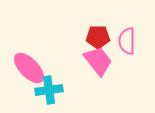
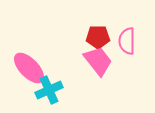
cyan cross: rotated 16 degrees counterclockwise
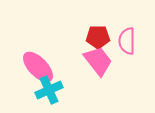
pink ellipse: moved 9 px right, 1 px up
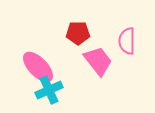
red pentagon: moved 20 px left, 4 px up
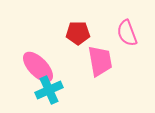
pink semicircle: moved 8 px up; rotated 20 degrees counterclockwise
pink trapezoid: moved 2 px right; rotated 28 degrees clockwise
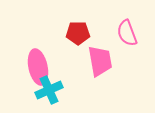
pink ellipse: rotated 32 degrees clockwise
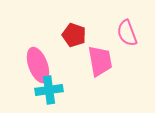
red pentagon: moved 4 px left, 2 px down; rotated 20 degrees clockwise
pink ellipse: moved 2 px up; rotated 8 degrees counterclockwise
cyan cross: rotated 16 degrees clockwise
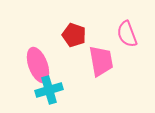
pink semicircle: moved 1 px down
pink trapezoid: moved 1 px right
cyan cross: rotated 8 degrees counterclockwise
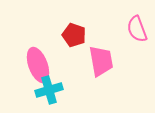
pink semicircle: moved 10 px right, 5 px up
